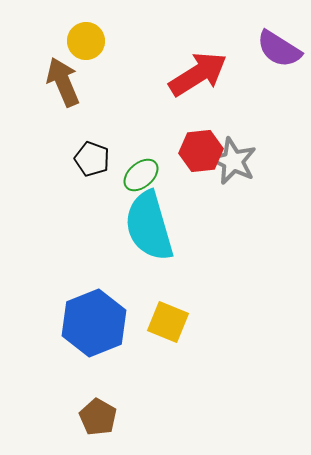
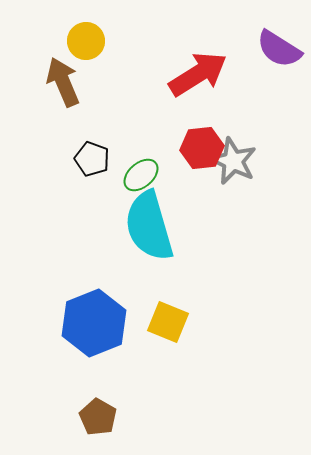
red hexagon: moved 1 px right, 3 px up
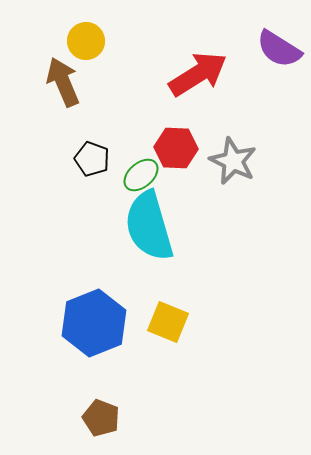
red hexagon: moved 26 px left; rotated 9 degrees clockwise
brown pentagon: moved 3 px right, 1 px down; rotated 9 degrees counterclockwise
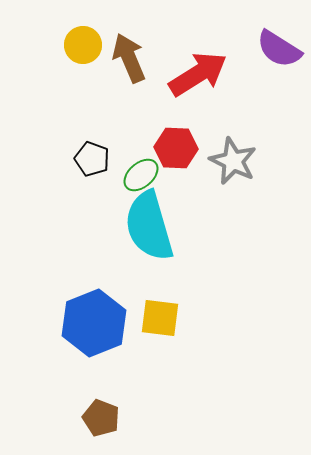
yellow circle: moved 3 px left, 4 px down
brown arrow: moved 66 px right, 24 px up
yellow square: moved 8 px left, 4 px up; rotated 15 degrees counterclockwise
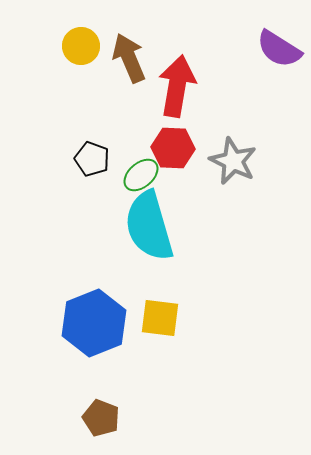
yellow circle: moved 2 px left, 1 px down
red arrow: moved 21 px left, 12 px down; rotated 48 degrees counterclockwise
red hexagon: moved 3 px left
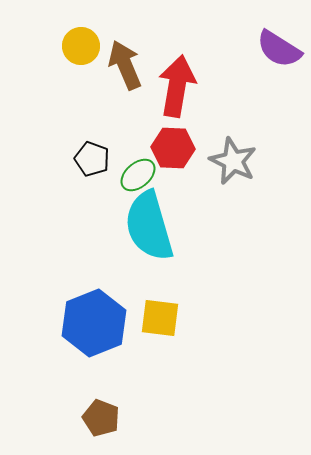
brown arrow: moved 4 px left, 7 px down
green ellipse: moved 3 px left
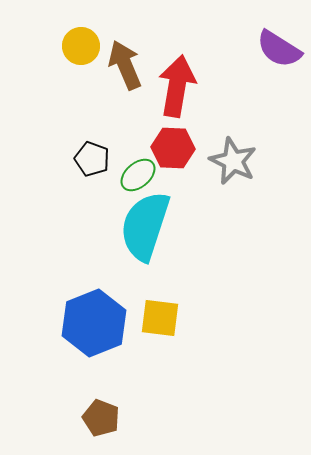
cyan semicircle: moved 4 px left; rotated 34 degrees clockwise
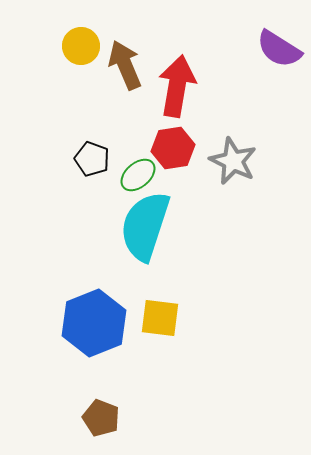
red hexagon: rotated 12 degrees counterclockwise
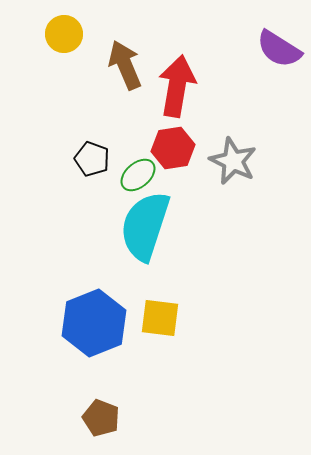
yellow circle: moved 17 px left, 12 px up
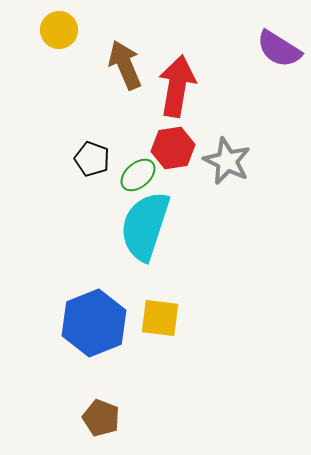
yellow circle: moved 5 px left, 4 px up
gray star: moved 6 px left
